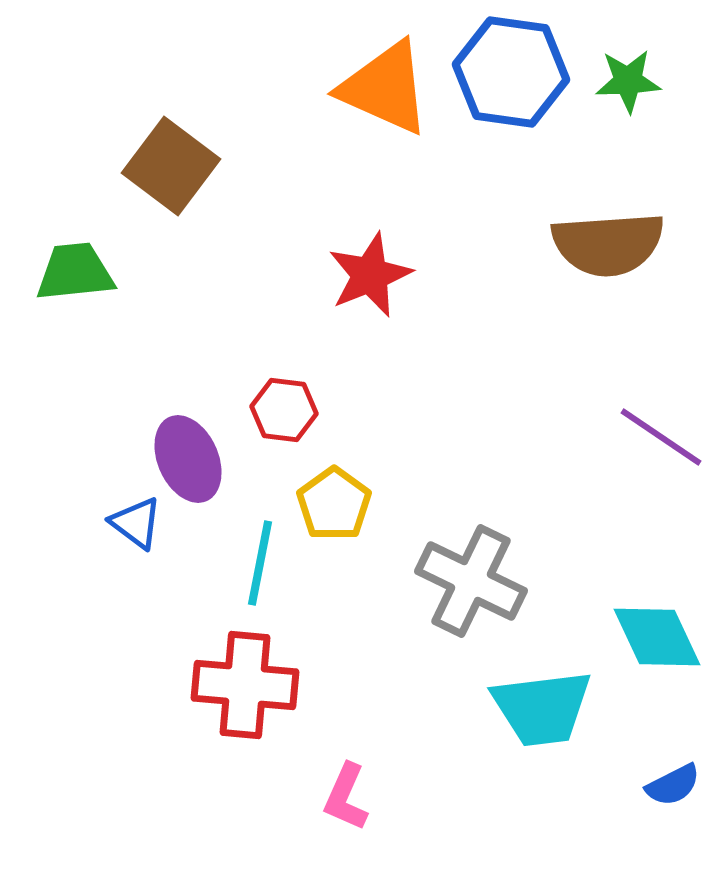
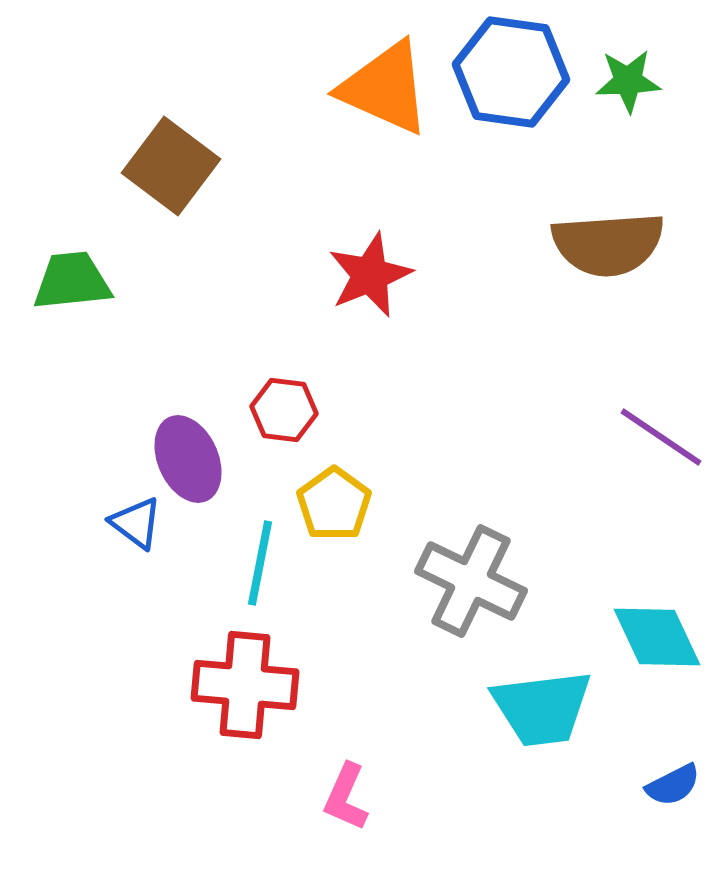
green trapezoid: moved 3 px left, 9 px down
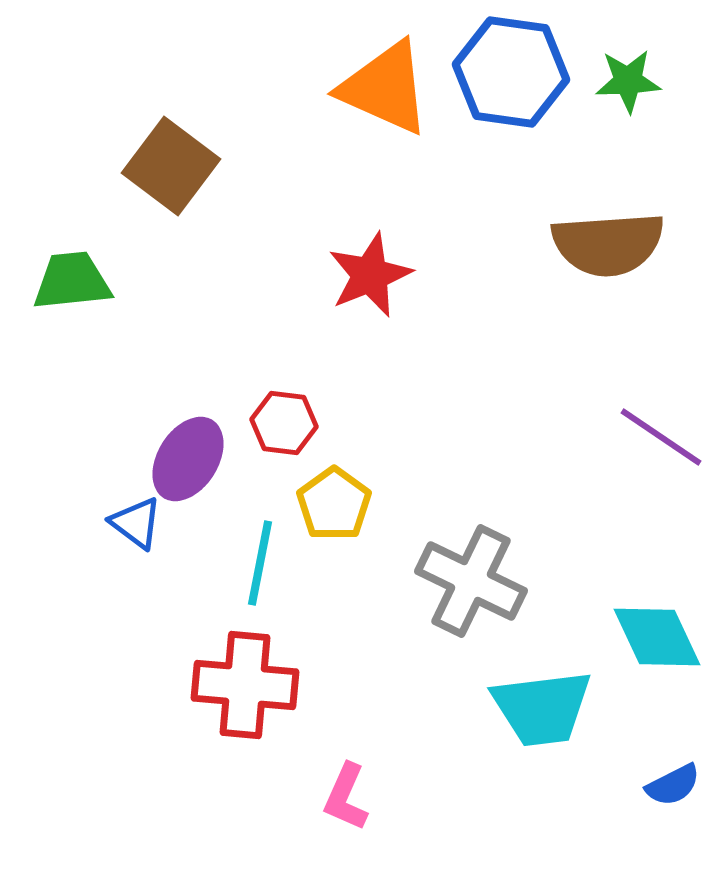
red hexagon: moved 13 px down
purple ellipse: rotated 56 degrees clockwise
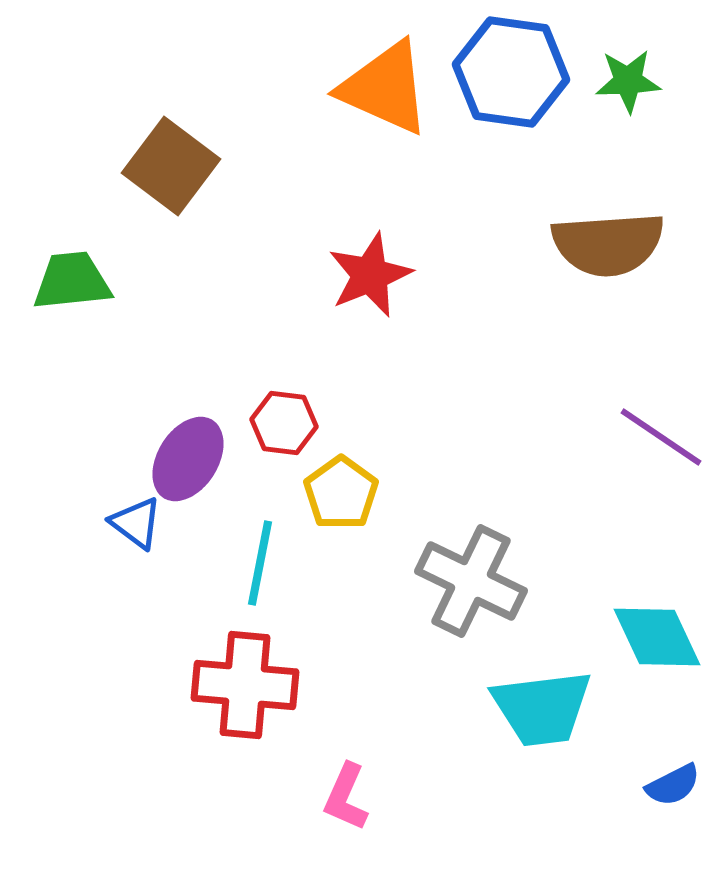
yellow pentagon: moved 7 px right, 11 px up
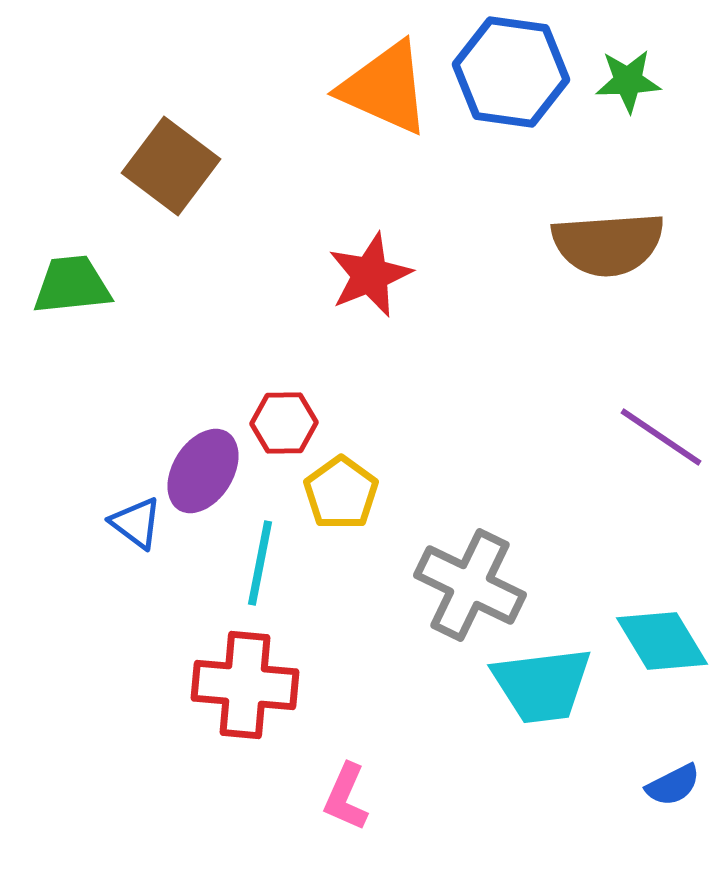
green trapezoid: moved 4 px down
red hexagon: rotated 8 degrees counterclockwise
purple ellipse: moved 15 px right, 12 px down
gray cross: moved 1 px left, 4 px down
cyan diamond: moved 5 px right, 4 px down; rotated 6 degrees counterclockwise
cyan trapezoid: moved 23 px up
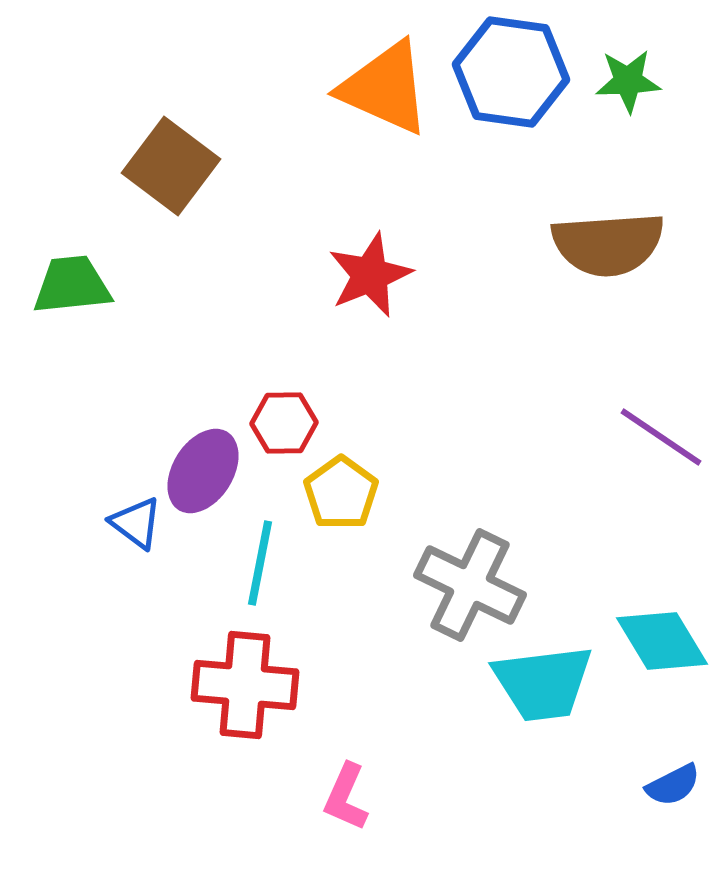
cyan trapezoid: moved 1 px right, 2 px up
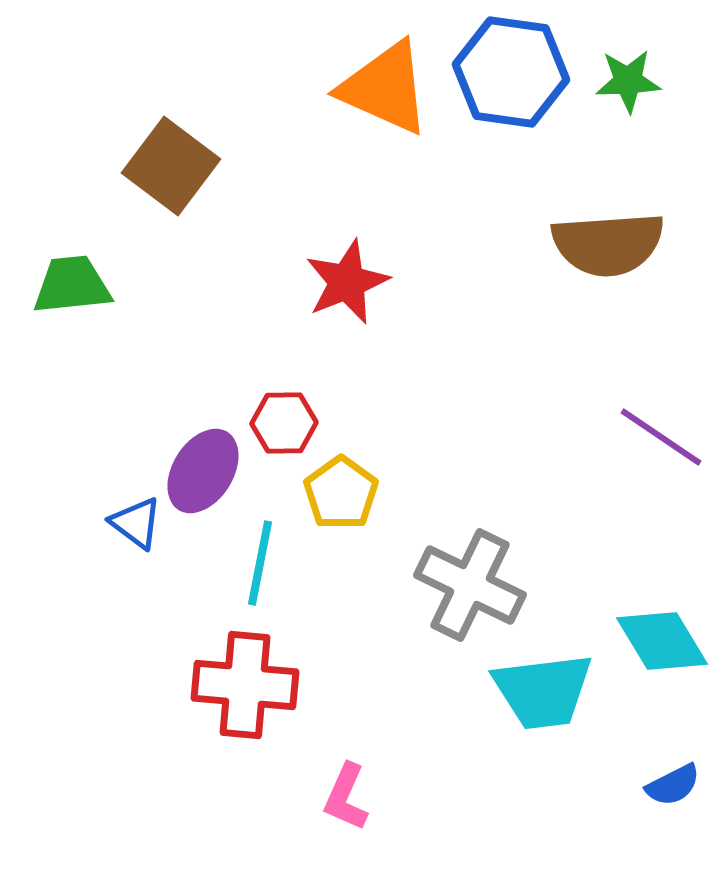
red star: moved 23 px left, 7 px down
cyan trapezoid: moved 8 px down
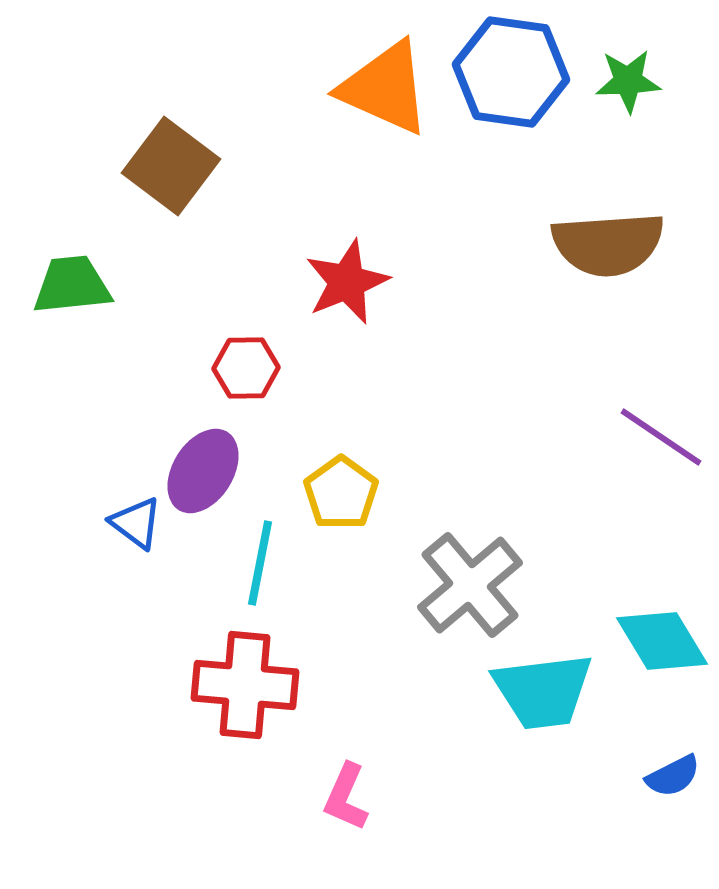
red hexagon: moved 38 px left, 55 px up
gray cross: rotated 24 degrees clockwise
blue semicircle: moved 9 px up
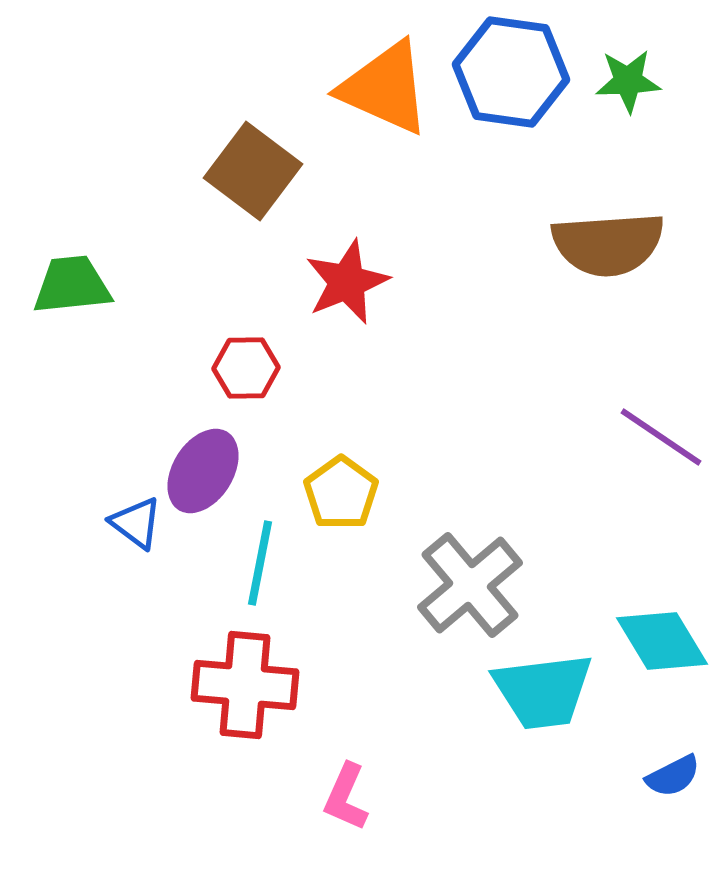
brown square: moved 82 px right, 5 px down
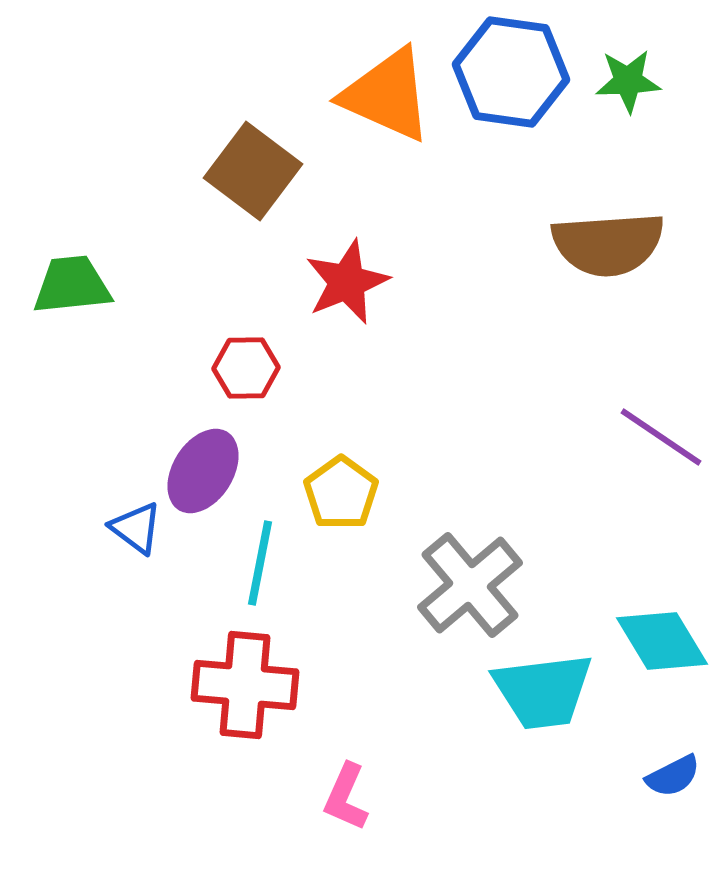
orange triangle: moved 2 px right, 7 px down
blue triangle: moved 5 px down
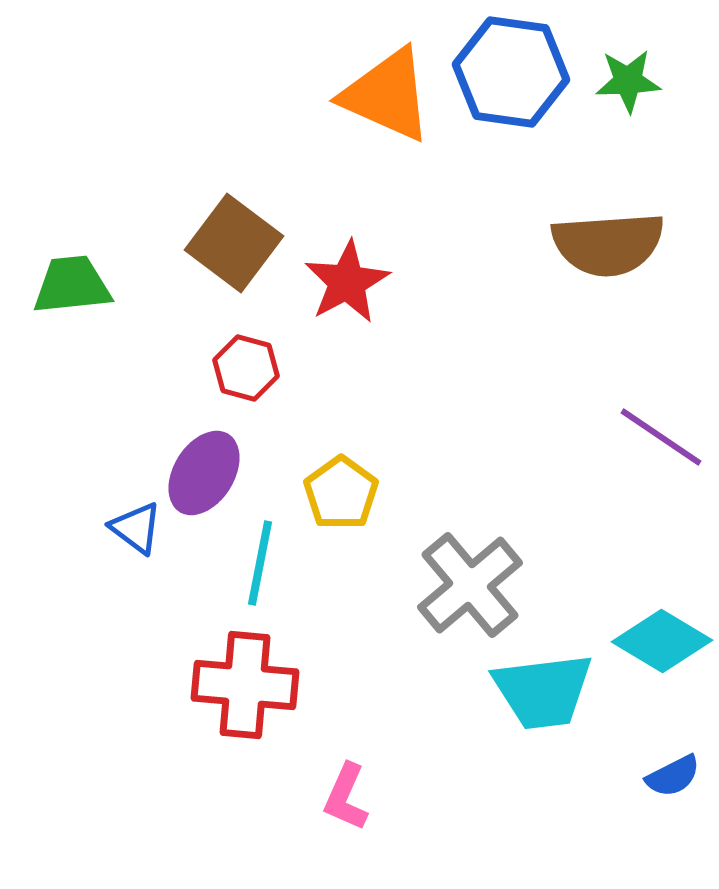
brown square: moved 19 px left, 72 px down
red star: rotated 6 degrees counterclockwise
red hexagon: rotated 16 degrees clockwise
purple ellipse: moved 1 px right, 2 px down
cyan diamond: rotated 28 degrees counterclockwise
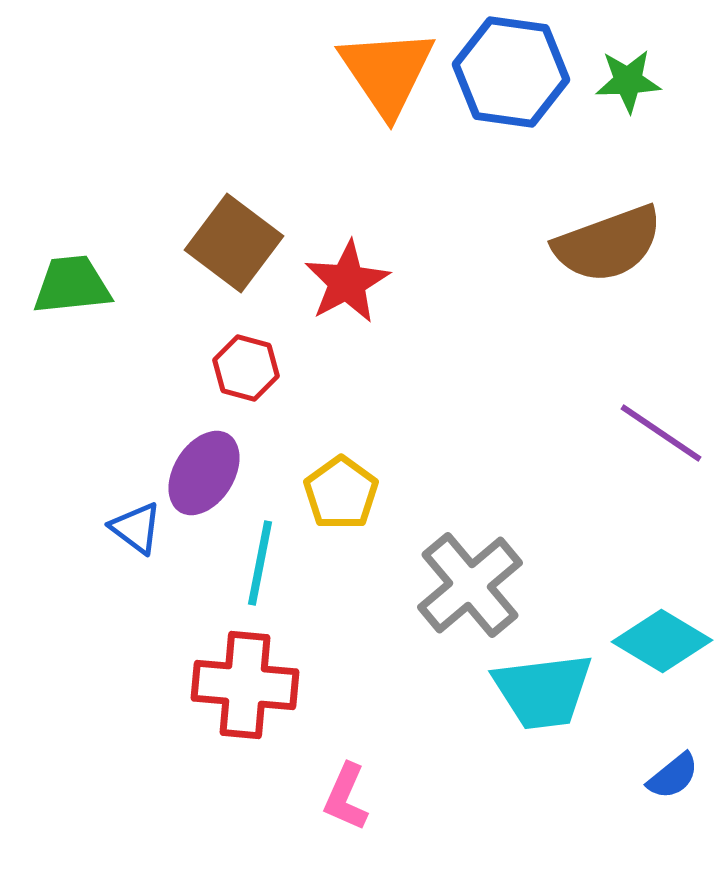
orange triangle: moved 23 px up; rotated 32 degrees clockwise
brown semicircle: rotated 16 degrees counterclockwise
purple line: moved 4 px up
blue semicircle: rotated 12 degrees counterclockwise
